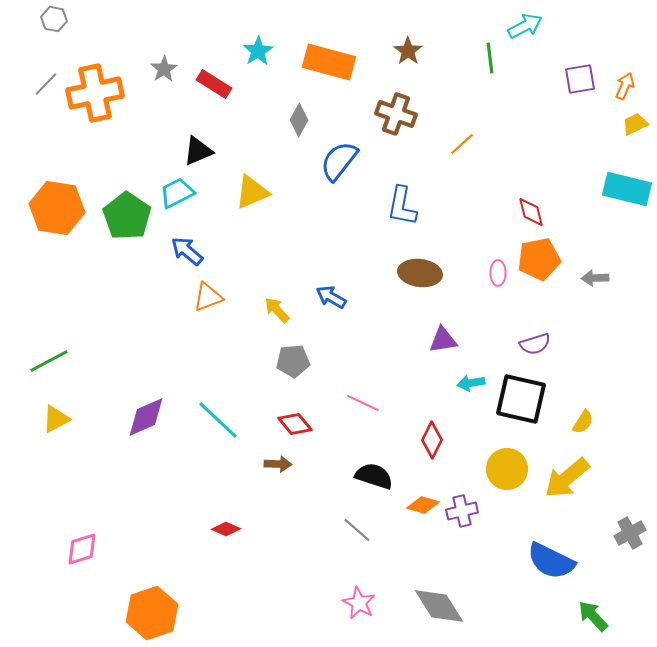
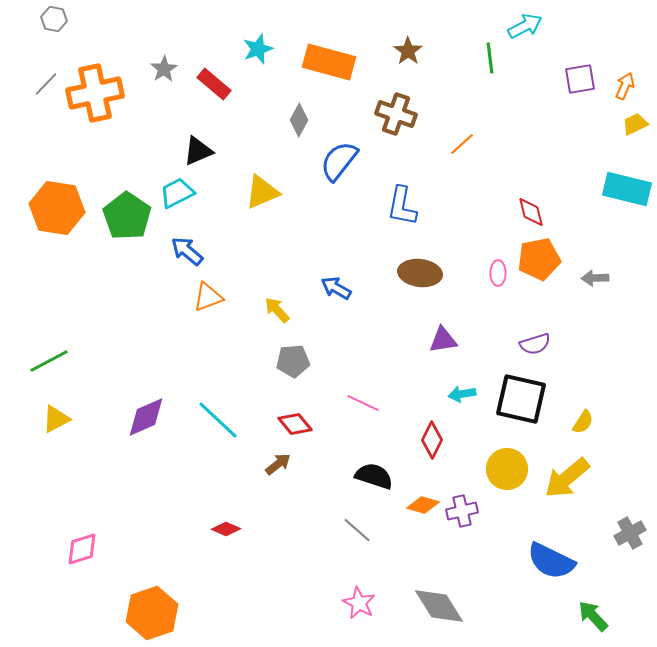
cyan star at (258, 51): moved 2 px up; rotated 12 degrees clockwise
red rectangle at (214, 84): rotated 8 degrees clockwise
yellow triangle at (252, 192): moved 10 px right
blue arrow at (331, 297): moved 5 px right, 9 px up
cyan arrow at (471, 383): moved 9 px left, 11 px down
brown arrow at (278, 464): rotated 40 degrees counterclockwise
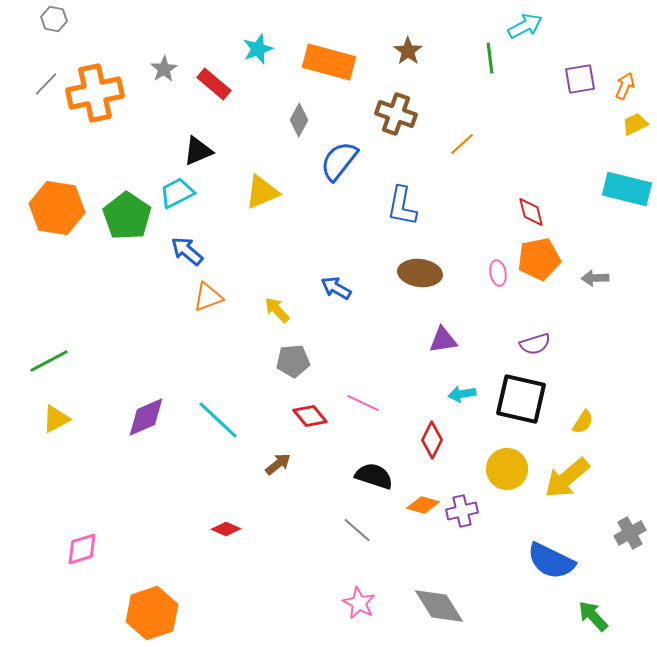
pink ellipse at (498, 273): rotated 10 degrees counterclockwise
red diamond at (295, 424): moved 15 px right, 8 px up
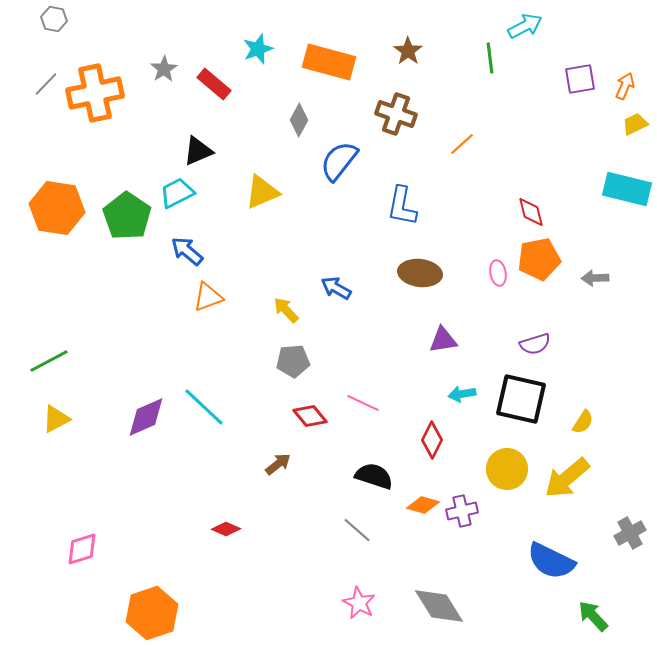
yellow arrow at (277, 310): moved 9 px right
cyan line at (218, 420): moved 14 px left, 13 px up
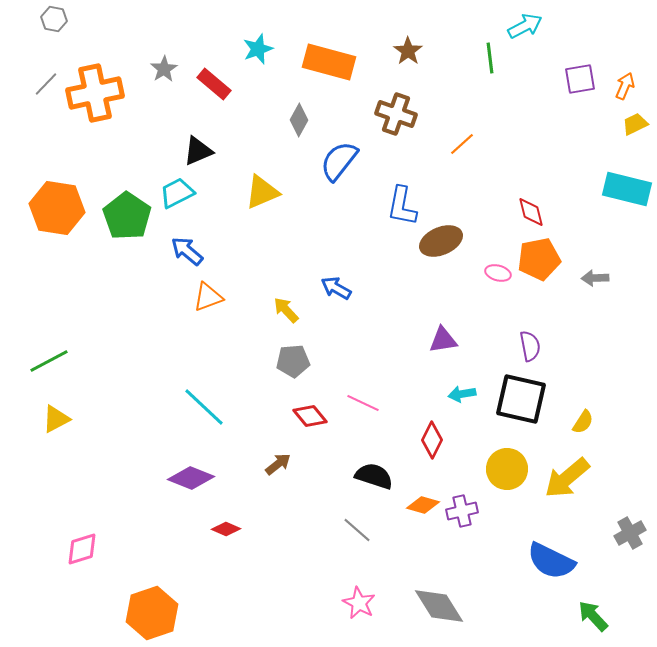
brown ellipse at (420, 273): moved 21 px right, 32 px up; rotated 30 degrees counterclockwise
pink ellipse at (498, 273): rotated 65 degrees counterclockwise
purple semicircle at (535, 344): moved 5 px left, 2 px down; rotated 84 degrees counterclockwise
purple diamond at (146, 417): moved 45 px right, 61 px down; rotated 45 degrees clockwise
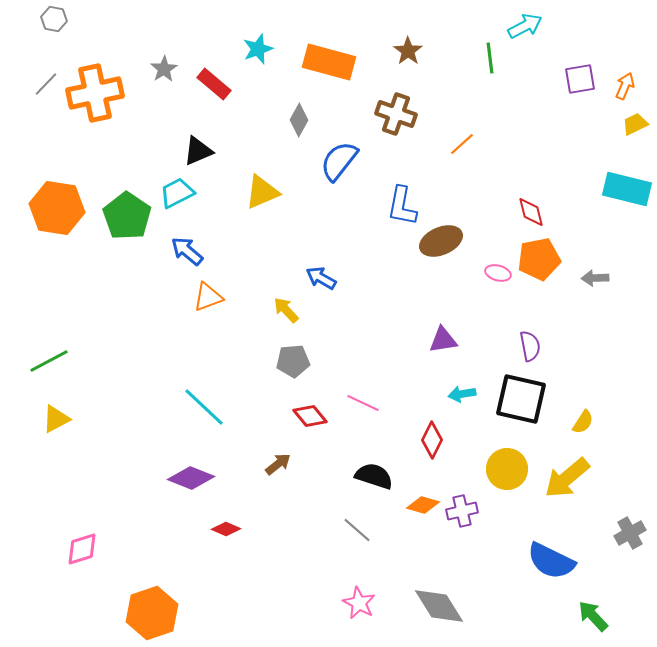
blue arrow at (336, 288): moved 15 px left, 10 px up
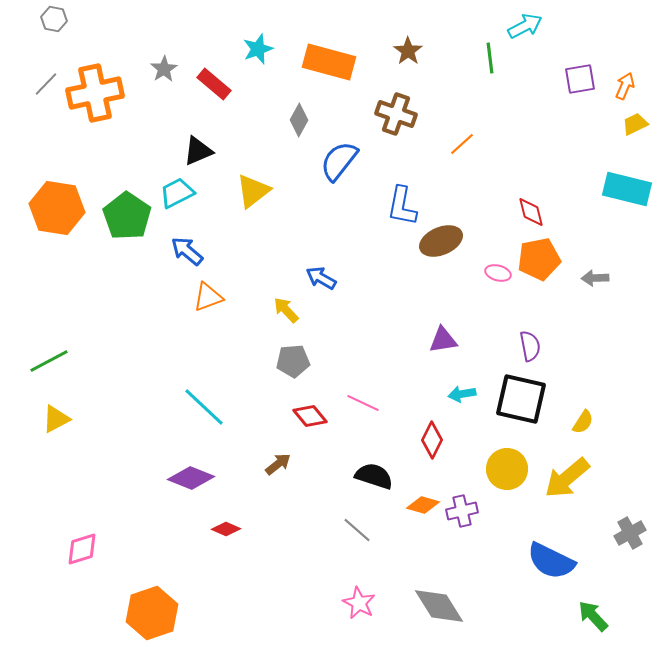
yellow triangle at (262, 192): moved 9 px left, 1 px up; rotated 15 degrees counterclockwise
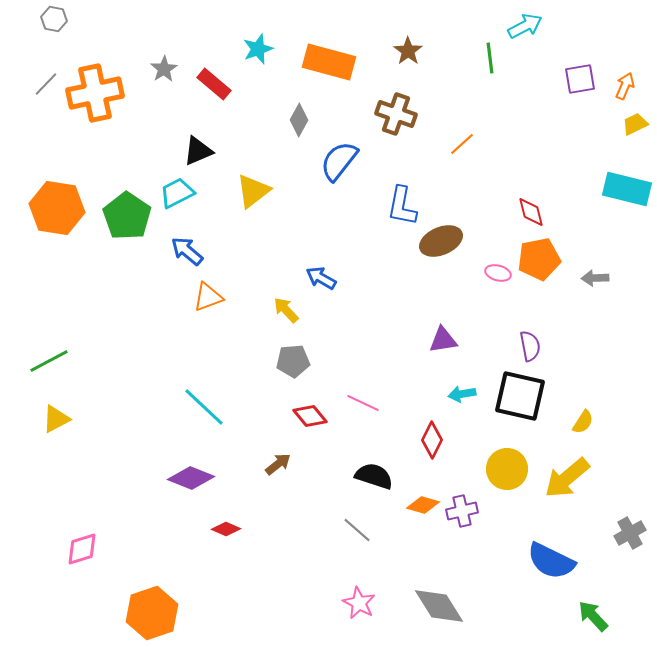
black square at (521, 399): moved 1 px left, 3 px up
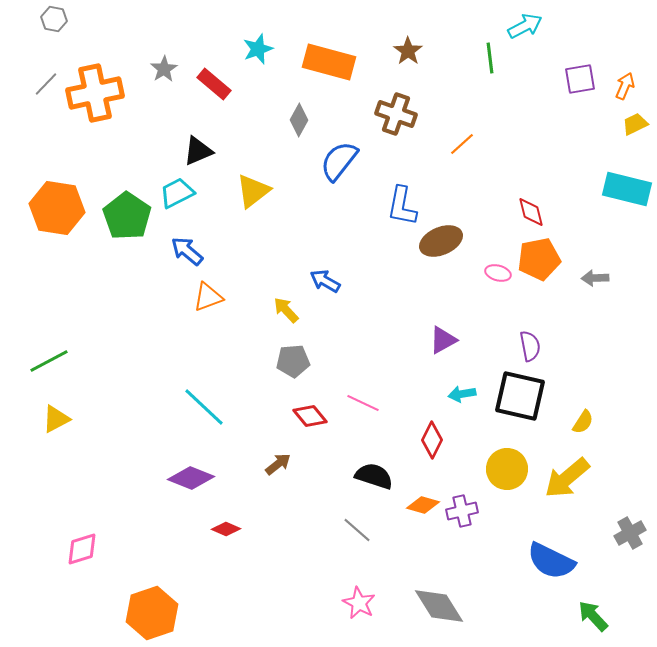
blue arrow at (321, 278): moved 4 px right, 3 px down
purple triangle at (443, 340): rotated 20 degrees counterclockwise
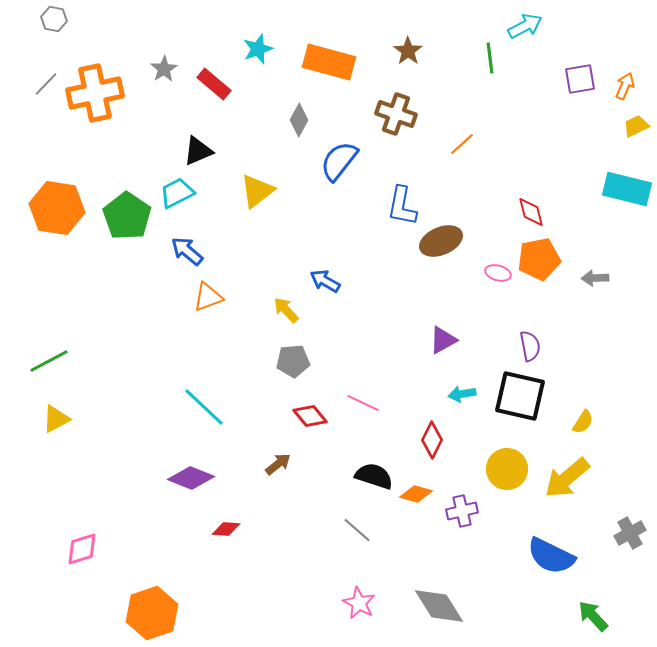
yellow trapezoid at (635, 124): moved 1 px right, 2 px down
yellow triangle at (253, 191): moved 4 px right
orange diamond at (423, 505): moved 7 px left, 11 px up
red diamond at (226, 529): rotated 20 degrees counterclockwise
blue semicircle at (551, 561): moved 5 px up
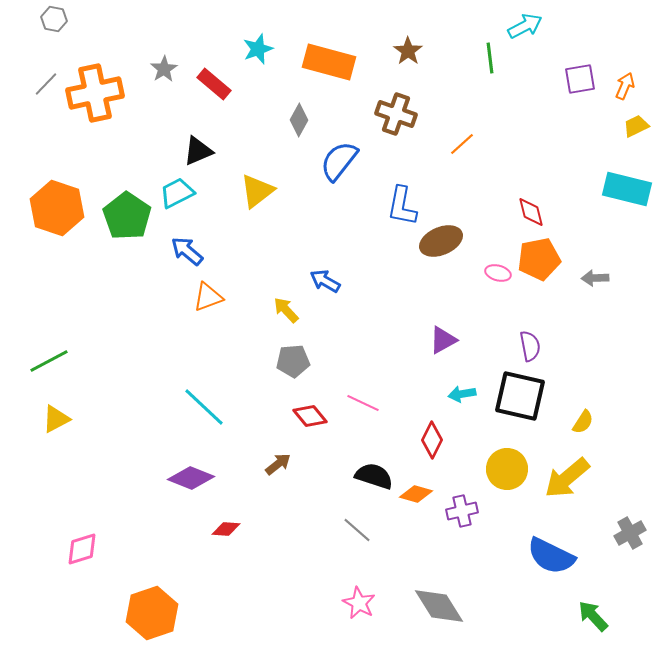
orange hexagon at (57, 208): rotated 10 degrees clockwise
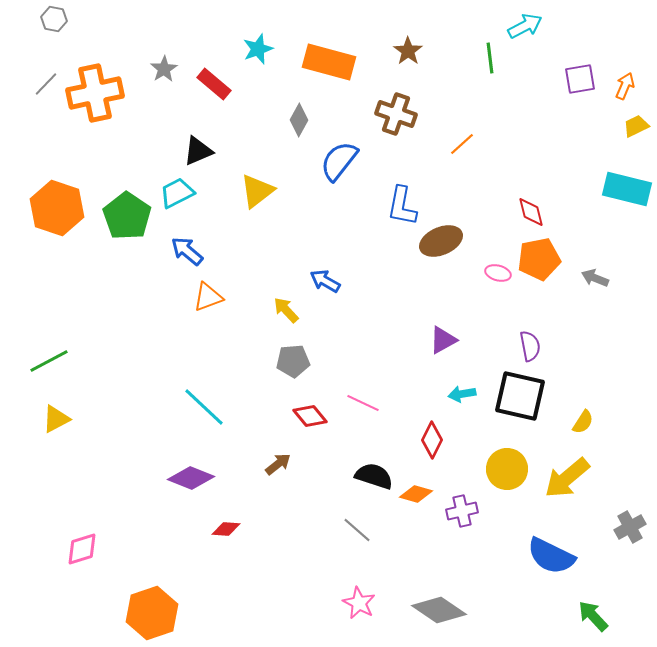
gray arrow at (595, 278): rotated 24 degrees clockwise
gray cross at (630, 533): moved 6 px up
gray diamond at (439, 606): moved 4 px down; rotated 24 degrees counterclockwise
